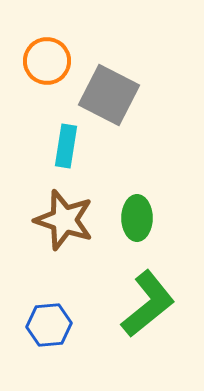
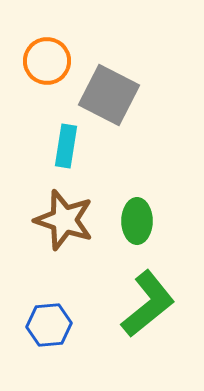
green ellipse: moved 3 px down
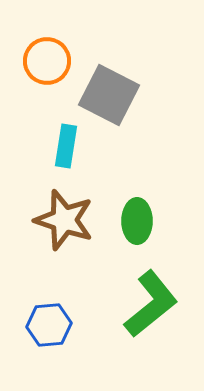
green L-shape: moved 3 px right
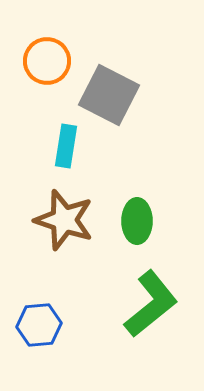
blue hexagon: moved 10 px left
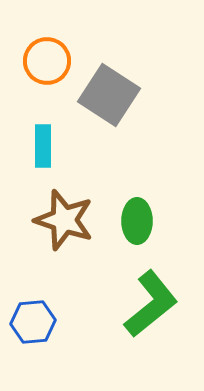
gray square: rotated 6 degrees clockwise
cyan rectangle: moved 23 px left; rotated 9 degrees counterclockwise
blue hexagon: moved 6 px left, 3 px up
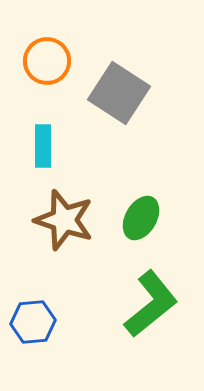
gray square: moved 10 px right, 2 px up
green ellipse: moved 4 px right, 3 px up; rotated 30 degrees clockwise
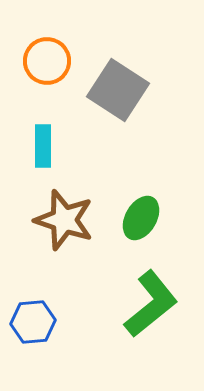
gray square: moved 1 px left, 3 px up
